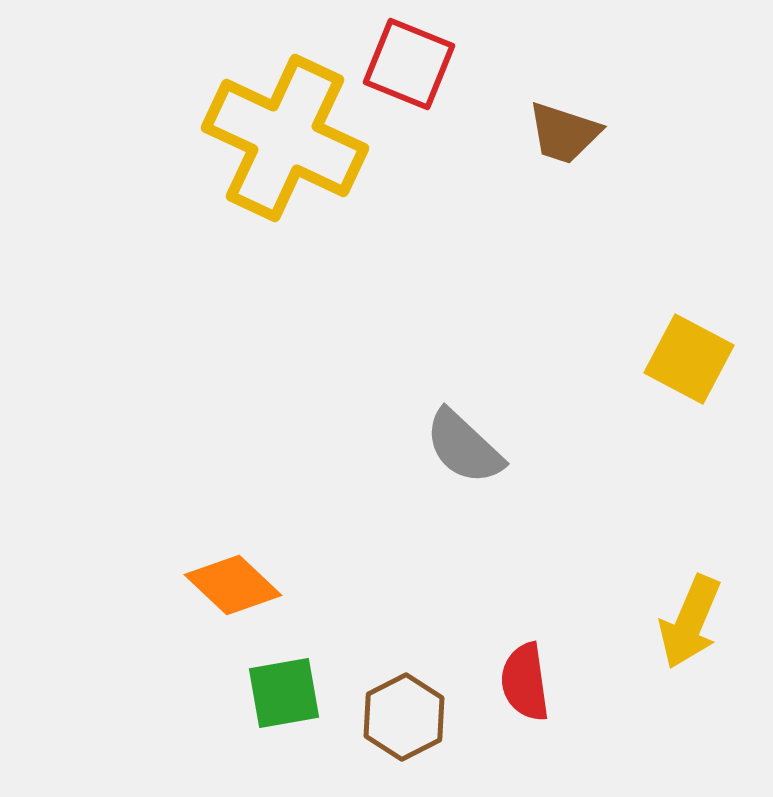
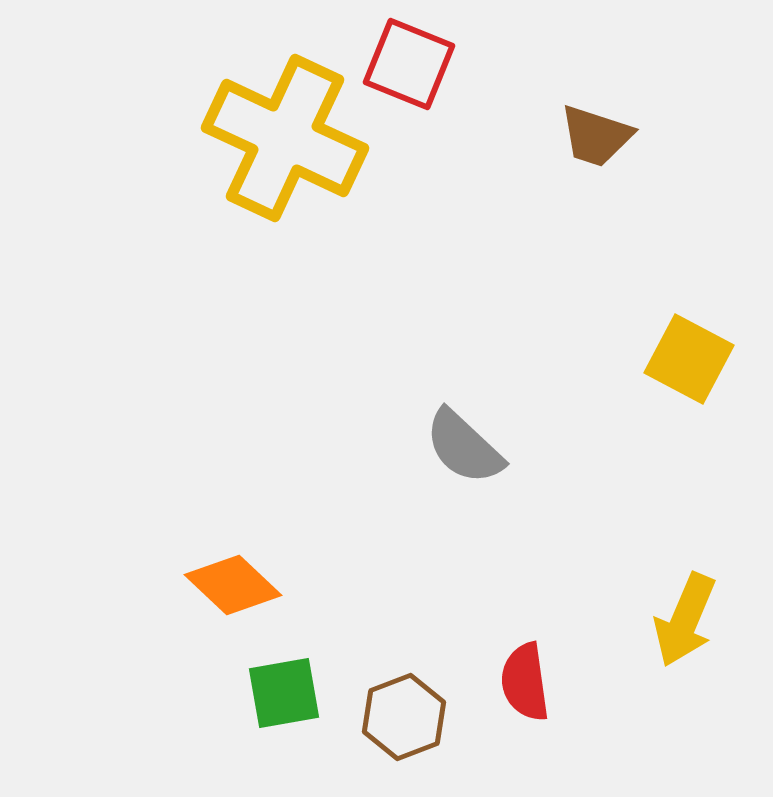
brown trapezoid: moved 32 px right, 3 px down
yellow arrow: moved 5 px left, 2 px up
brown hexagon: rotated 6 degrees clockwise
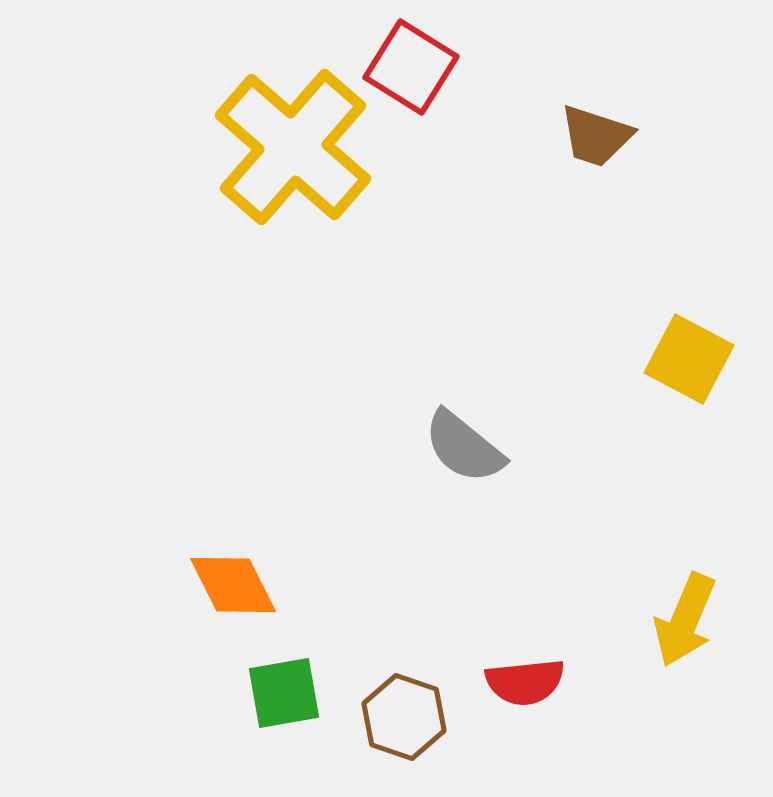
red square: moved 2 px right, 3 px down; rotated 10 degrees clockwise
yellow cross: moved 8 px right, 9 px down; rotated 16 degrees clockwise
gray semicircle: rotated 4 degrees counterclockwise
orange diamond: rotated 20 degrees clockwise
red semicircle: rotated 88 degrees counterclockwise
brown hexagon: rotated 20 degrees counterclockwise
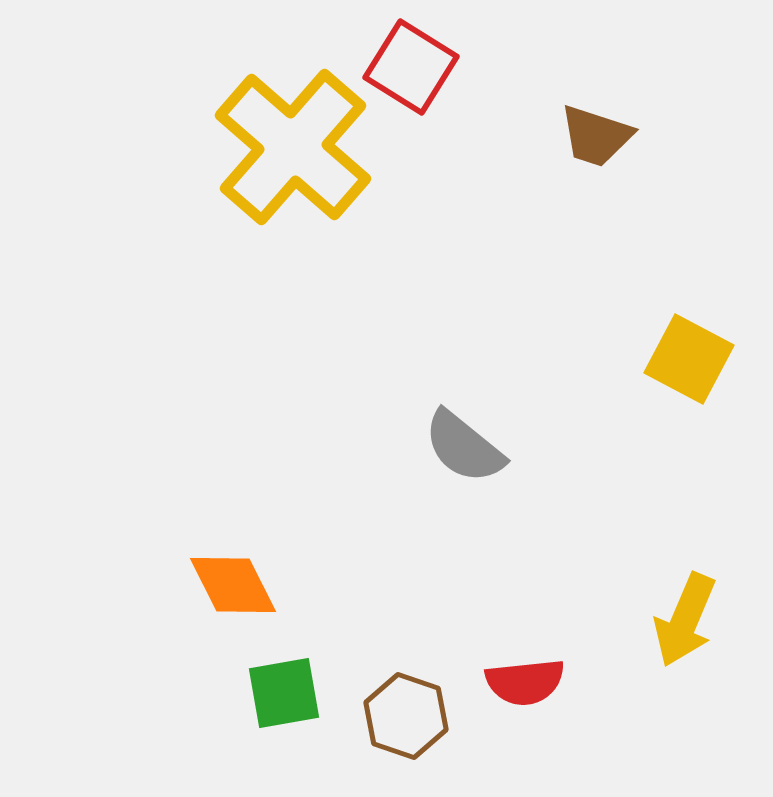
brown hexagon: moved 2 px right, 1 px up
